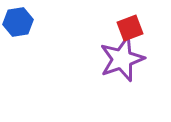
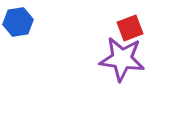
purple star: rotated 27 degrees clockwise
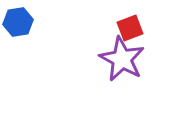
purple star: rotated 21 degrees clockwise
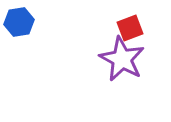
blue hexagon: moved 1 px right
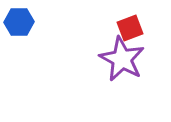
blue hexagon: rotated 8 degrees clockwise
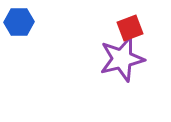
purple star: rotated 30 degrees clockwise
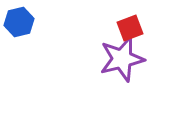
blue hexagon: rotated 12 degrees counterclockwise
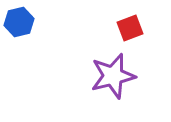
purple star: moved 9 px left, 17 px down
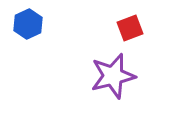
blue hexagon: moved 9 px right, 2 px down; rotated 12 degrees counterclockwise
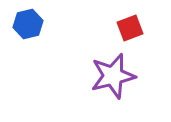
blue hexagon: rotated 12 degrees clockwise
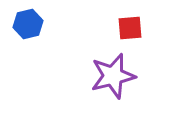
red square: rotated 16 degrees clockwise
